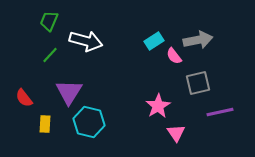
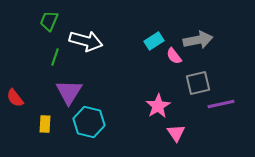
green line: moved 5 px right, 2 px down; rotated 24 degrees counterclockwise
red semicircle: moved 9 px left
purple line: moved 1 px right, 8 px up
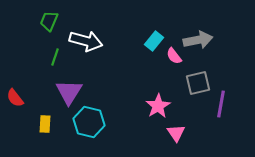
cyan rectangle: rotated 18 degrees counterclockwise
purple line: rotated 68 degrees counterclockwise
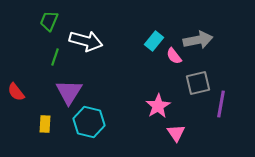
red semicircle: moved 1 px right, 6 px up
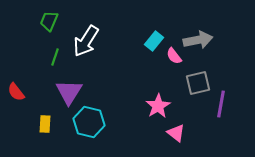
white arrow: rotated 108 degrees clockwise
pink triangle: rotated 18 degrees counterclockwise
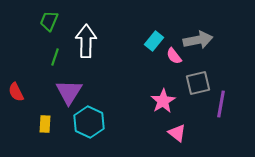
white arrow: rotated 148 degrees clockwise
red semicircle: rotated 12 degrees clockwise
pink star: moved 5 px right, 5 px up
cyan hexagon: rotated 12 degrees clockwise
pink triangle: moved 1 px right
